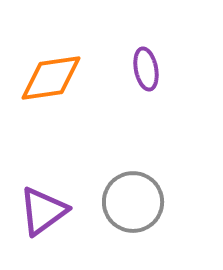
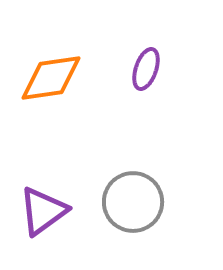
purple ellipse: rotated 30 degrees clockwise
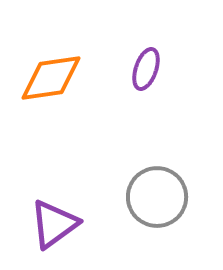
gray circle: moved 24 px right, 5 px up
purple triangle: moved 11 px right, 13 px down
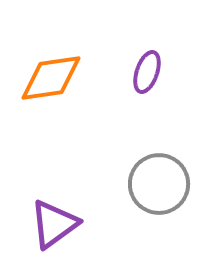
purple ellipse: moved 1 px right, 3 px down
gray circle: moved 2 px right, 13 px up
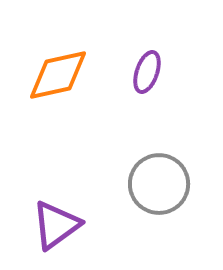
orange diamond: moved 7 px right, 3 px up; rotated 4 degrees counterclockwise
purple triangle: moved 2 px right, 1 px down
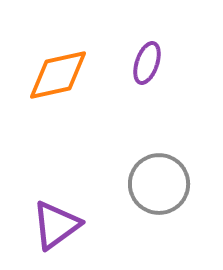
purple ellipse: moved 9 px up
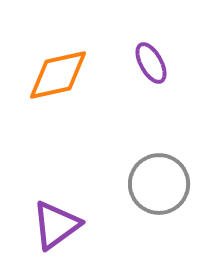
purple ellipse: moved 4 px right; rotated 48 degrees counterclockwise
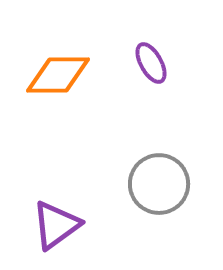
orange diamond: rotated 12 degrees clockwise
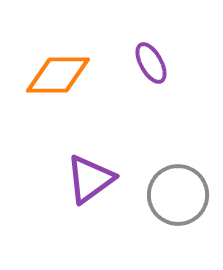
gray circle: moved 19 px right, 11 px down
purple triangle: moved 34 px right, 46 px up
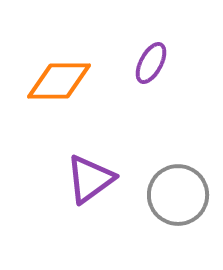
purple ellipse: rotated 57 degrees clockwise
orange diamond: moved 1 px right, 6 px down
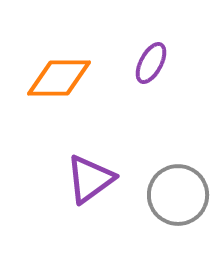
orange diamond: moved 3 px up
